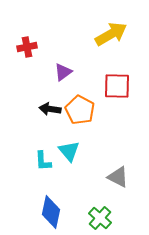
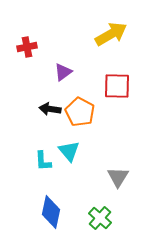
orange pentagon: moved 2 px down
gray triangle: rotated 35 degrees clockwise
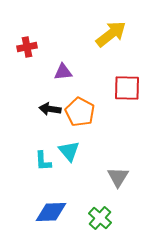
yellow arrow: rotated 8 degrees counterclockwise
purple triangle: rotated 30 degrees clockwise
red square: moved 10 px right, 2 px down
blue diamond: rotated 76 degrees clockwise
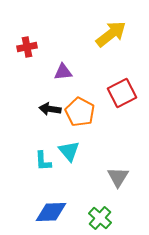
red square: moved 5 px left, 5 px down; rotated 28 degrees counterclockwise
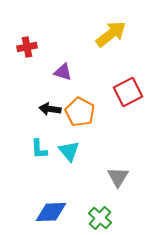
purple triangle: rotated 24 degrees clockwise
red square: moved 6 px right, 1 px up
cyan L-shape: moved 4 px left, 12 px up
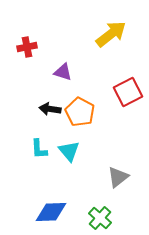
gray triangle: rotated 20 degrees clockwise
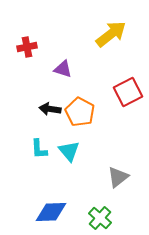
purple triangle: moved 3 px up
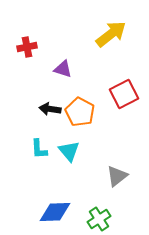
red square: moved 4 px left, 2 px down
gray triangle: moved 1 px left, 1 px up
blue diamond: moved 4 px right
green cross: moved 1 px left, 1 px down; rotated 15 degrees clockwise
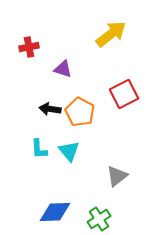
red cross: moved 2 px right
